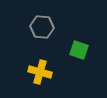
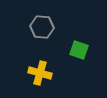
yellow cross: moved 1 px down
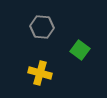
green square: moved 1 px right; rotated 18 degrees clockwise
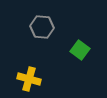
yellow cross: moved 11 px left, 6 px down
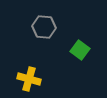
gray hexagon: moved 2 px right
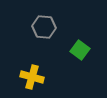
yellow cross: moved 3 px right, 2 px up
